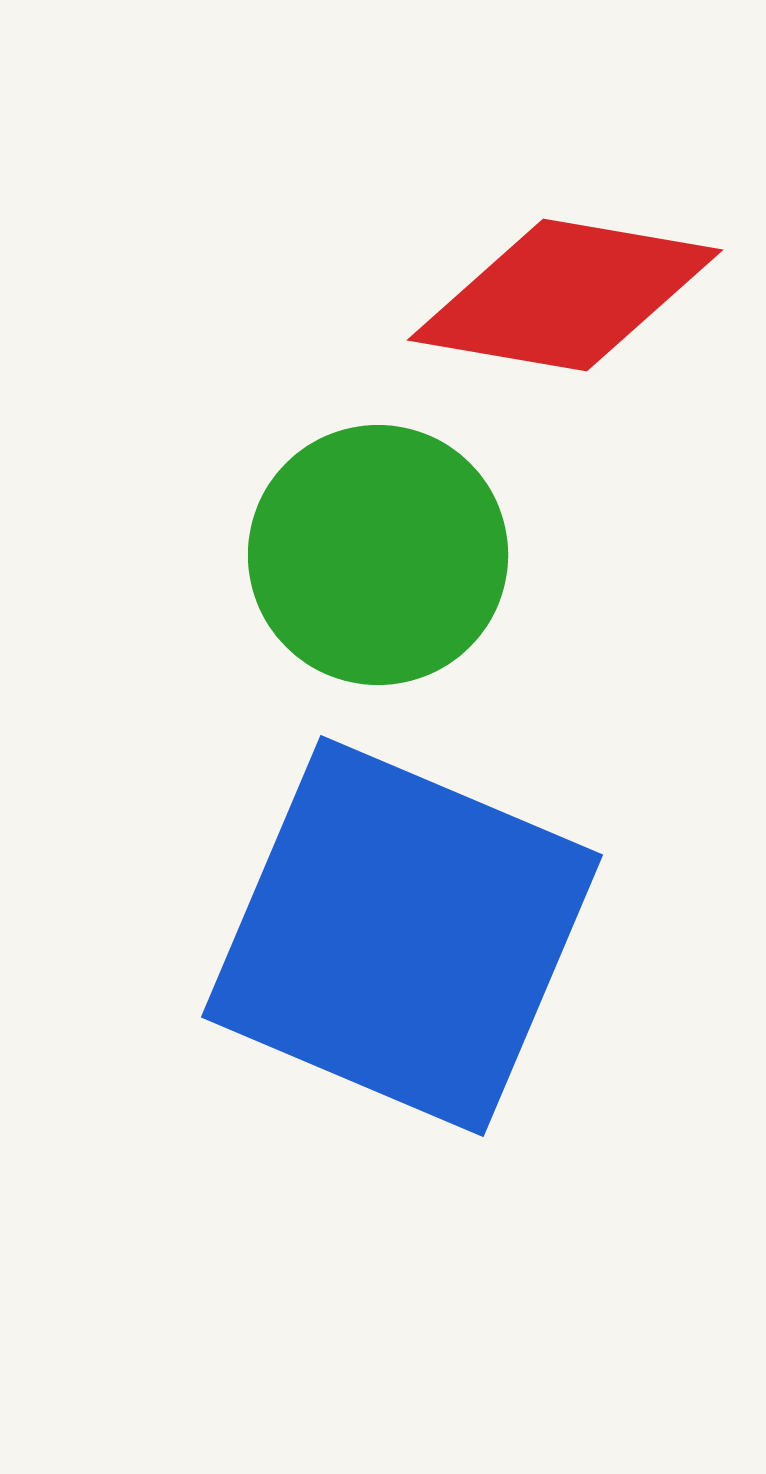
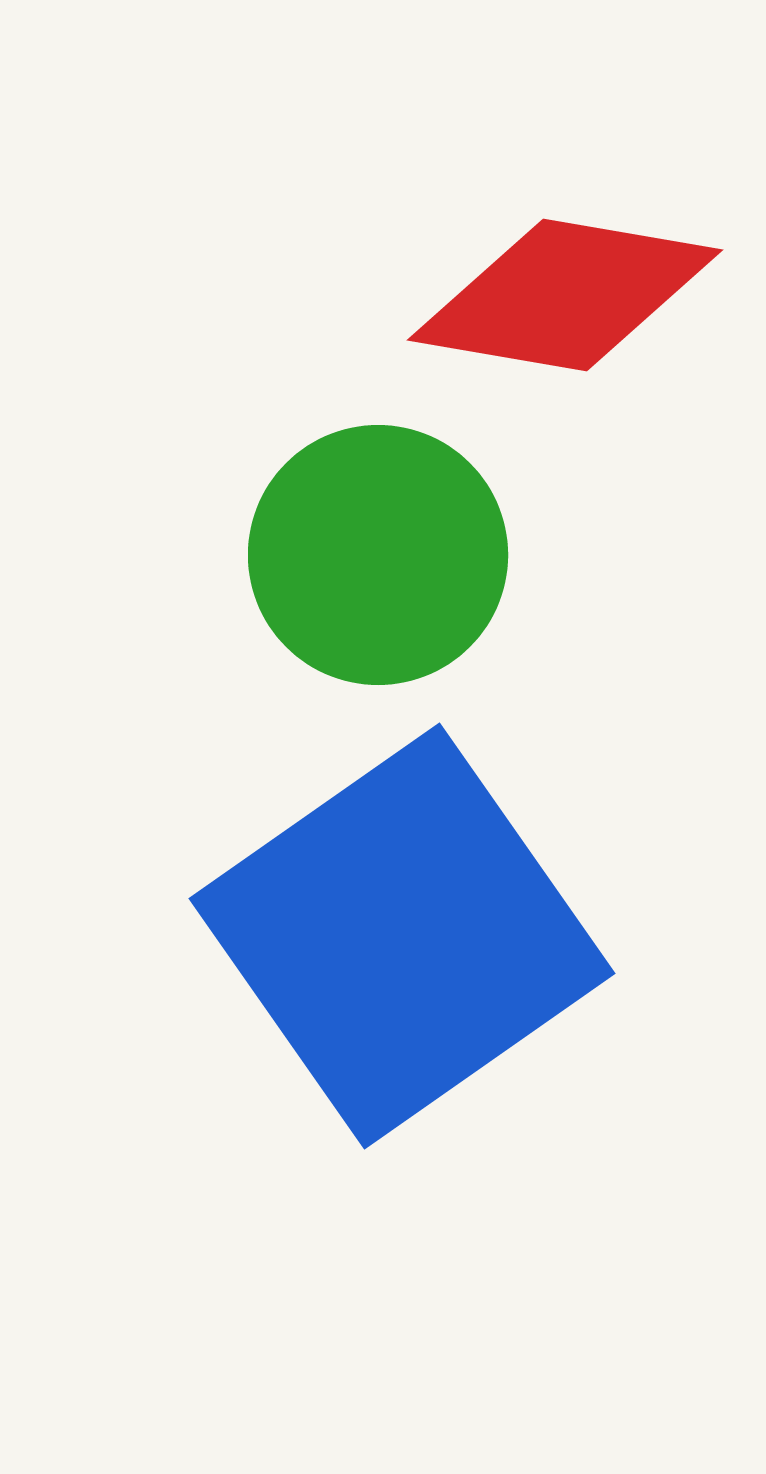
blue square: rotated 32 degrees clockwise
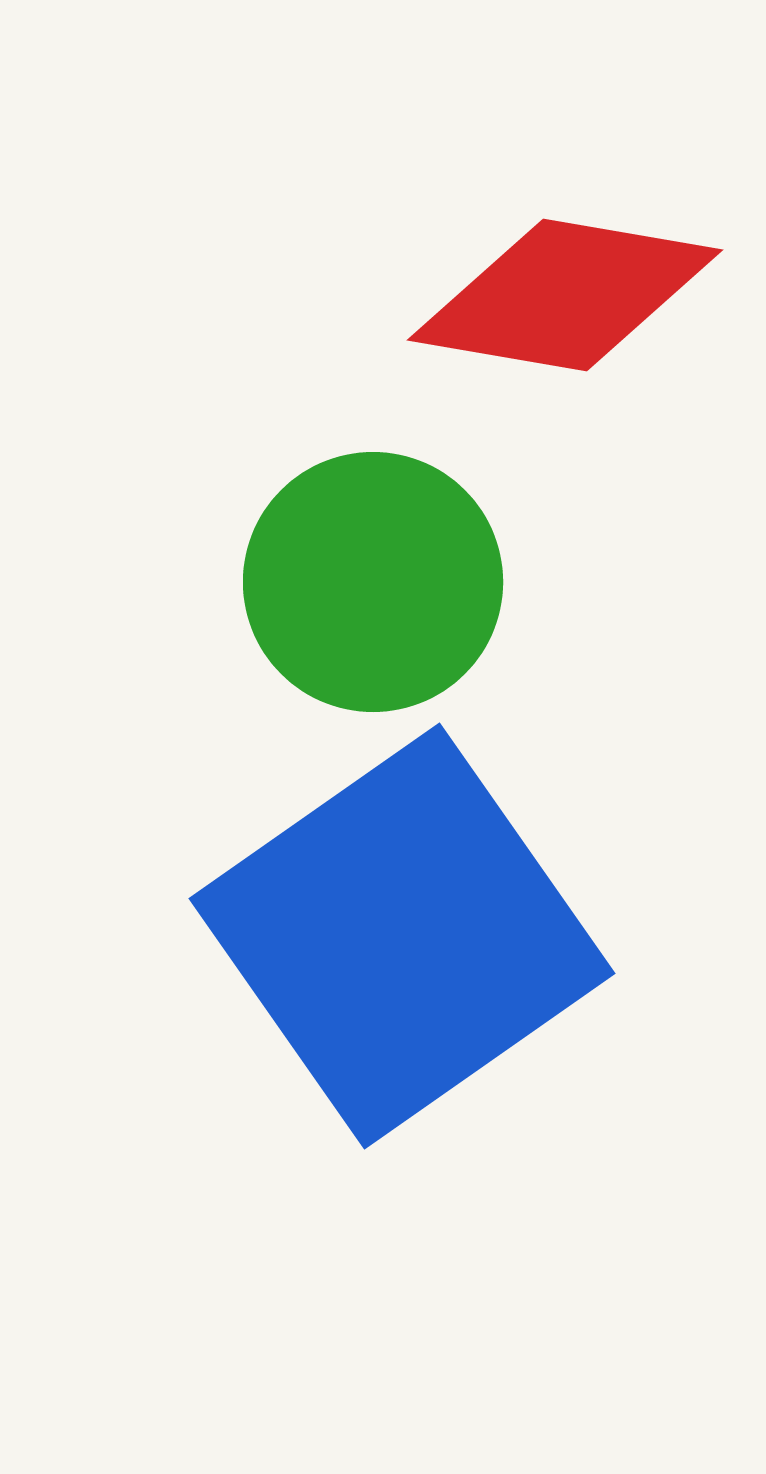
green circle: moved 5 px left, 27 px down
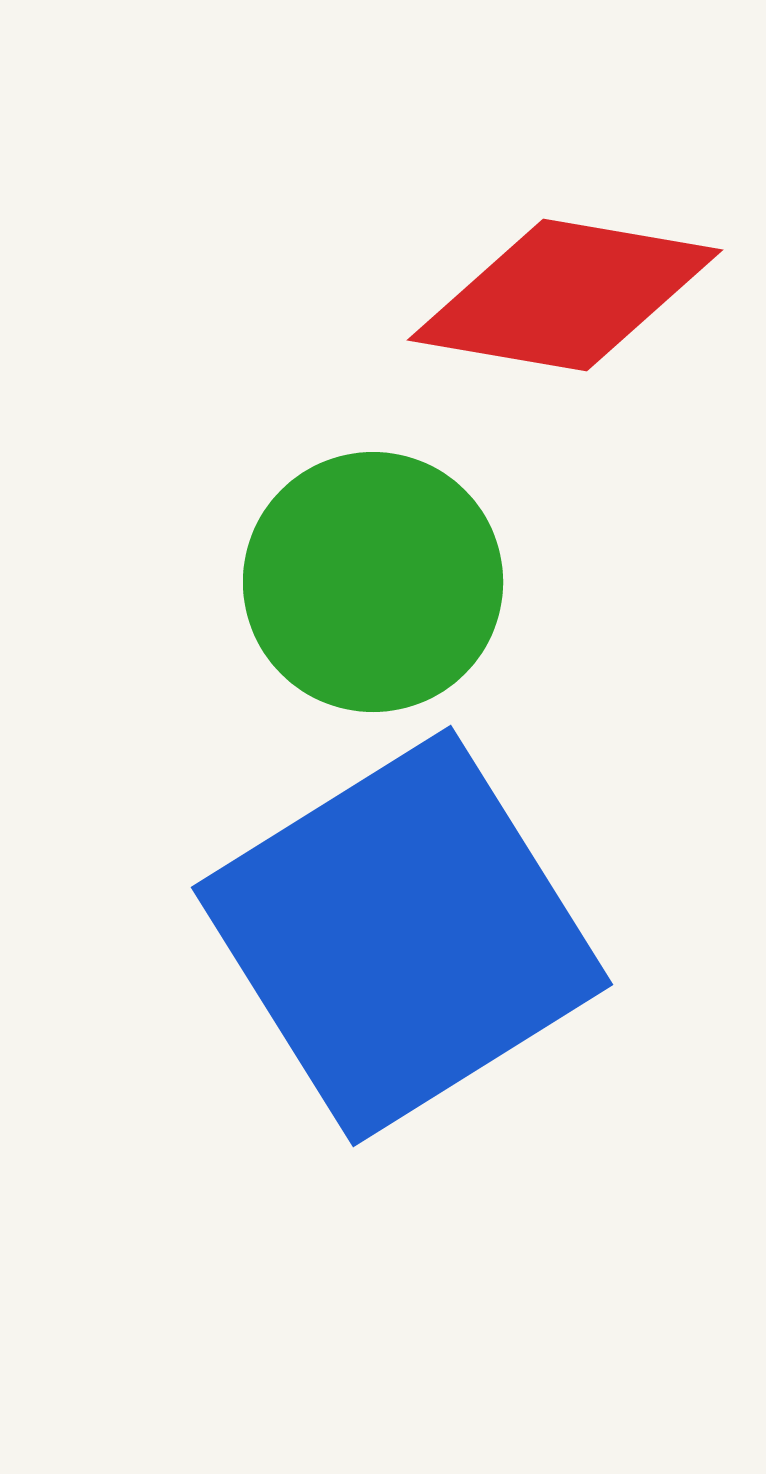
blue square: rotated 3 degrees clockwise
